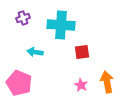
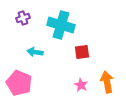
cyan cross: rotated 12 degrees clockwise
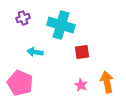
pink pentagon: moved 1 px right
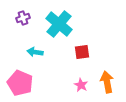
cyan cross: moved 2 px left, 1 px up; rotated 24 degrees clockwise
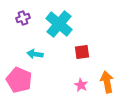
cyan arrow: moved 2 px down
pink pentagon: moved 1 px left, 3 px up
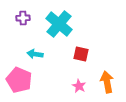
purple cross: rotated 16 degrees clockwise
red square: moved 1 px left, 2 px down; rotated 21 degrees clockwise
pink star: moved 2 px left, 1 px down
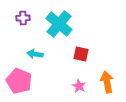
pink pentagon: moved 1 px down
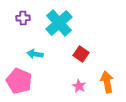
cyan cross: moved 1 px up; rotated 8 degrees clockwise
red square: rotated 21 degrees clockwise
